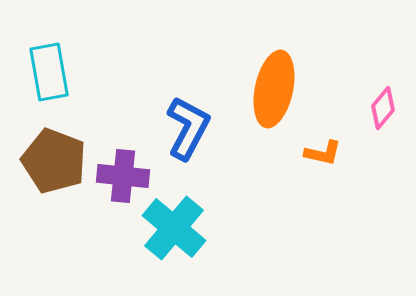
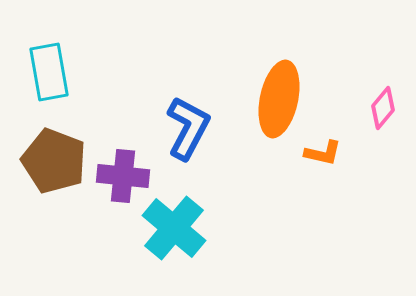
orange ellipse: moved 5 px right, 10 px down
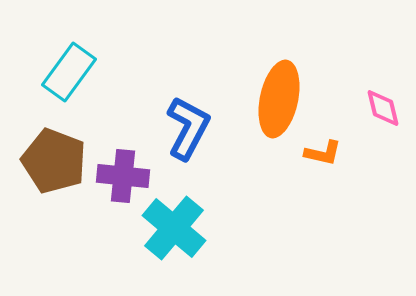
cyan rectangle: moved 20 px right; rotated 46 degrees clockwise
pink diamond: rotated 54 degrees counterclockwise
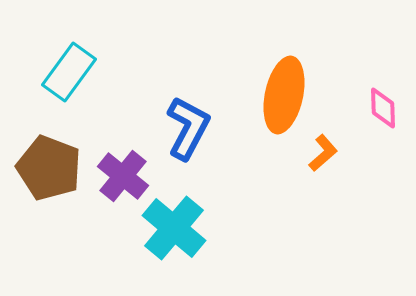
orange ellipse: moved 5 px right, 4 px up
pink diamond: rotated 12 degrees clockwise
orange L-shape: rotated 54 degrees counterclockwise
brown pentagon: moved 5 px left, 7 px down
purple cross: rotated 33 degrees clockwise
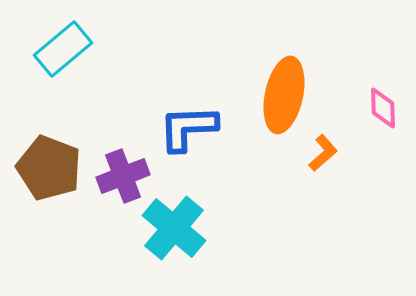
cyan rectangle: moved 6 px left, 23 px up; rotated 14 degrees clockwise
blue L-shape: rotated 120 degrees counterclockwise
purple cross: rotated 30 degrees clockwise
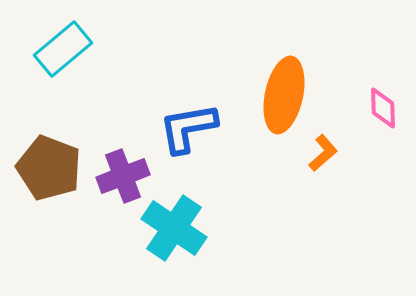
blue L-shape: rotated 8 degrees counterclockwise
cyan cross: rotated 6 degrees counterclockwise
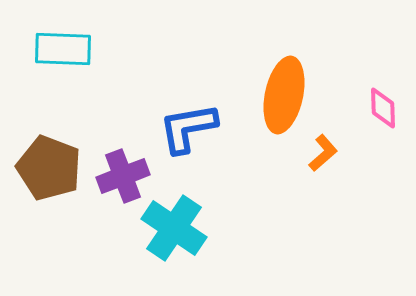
cyan rectangle: rotated 42 degrees clockwise
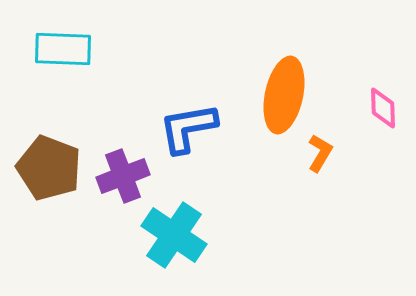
orange L-shape: moved 3 px left; rotated 18 degrees counterclockwise
cyan cross: moved 7 px down
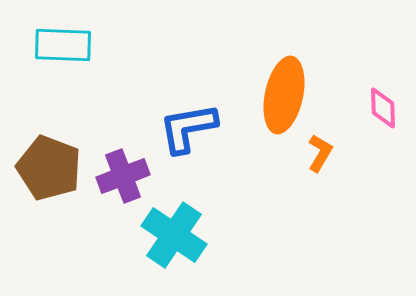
cyan rectangle: moved 4 px up
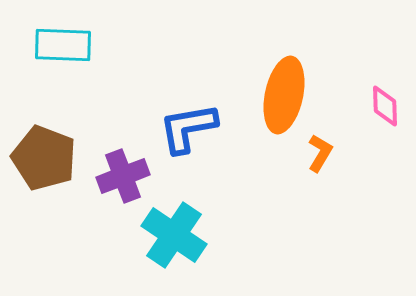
pink diamond: moved 2 px right, 2 px up
brown pentagon: moved 5 px left, 10 px up
